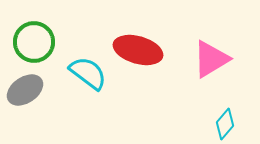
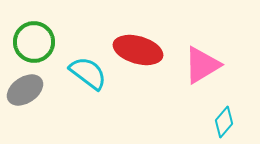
pink triangle: moved 9 px left, 6 px down
cyan diamond: moved 1 px left, 2 px up
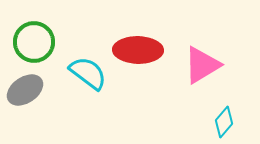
red ellipse: rotated 15 degrees counterclockwise
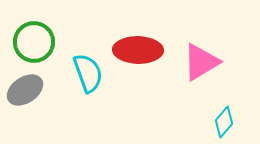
pink triangle: moved 1 px left, 3 px up
cyan semicircle: rotated 33 degrees clockwise
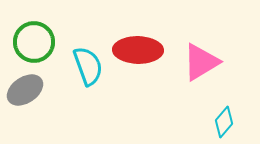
cyan semicircle: moved 7 px up
